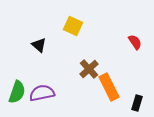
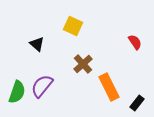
black triangle: moved 2 px left, 1 px up
brown cross: moved 6 px left, 5 px up
purple semicircle: moved 7 px up; rotated 40 degrees counterclockwise
black rectangle: rotated 21 degrees clockwise
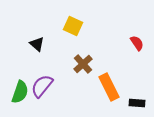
red semicircle: moved 2 px right, 1 px down
green semicircle: moved 3 px right
black rectangle: rotated 56 degrees clockwise
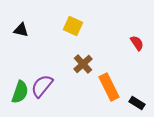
black triangle: moved 16 px left, 14 px up; rotated 28 degrees counterclockwise
black rectangle: rotated 28 degrees clockwise
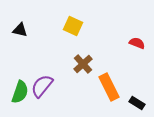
black triangle: moved 1 px left
red semicircle: rotated 35 degrees counterclockwise
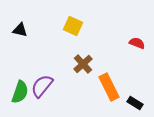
black rectangle: moved 2 px left
